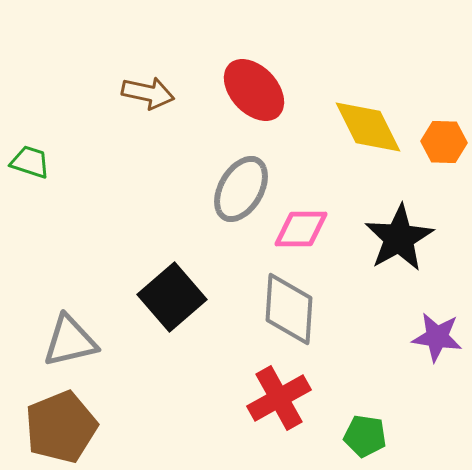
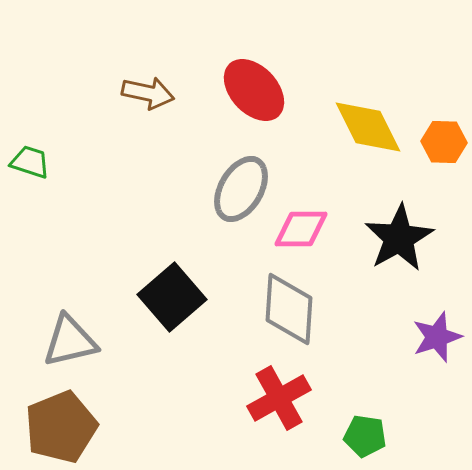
purple star: rotated 27 degrees counterclockwise
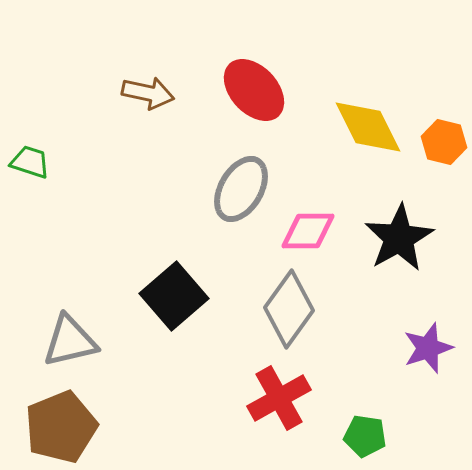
orange hexagon: rotated 12 degrees clockwise
pink diamond: moved 7 px right, 2 px down
black square: moved 2 px right, 1 px up
gray diamond: rotated 32 degrees clockwise
purple star: moved 9 px left, 11 px down
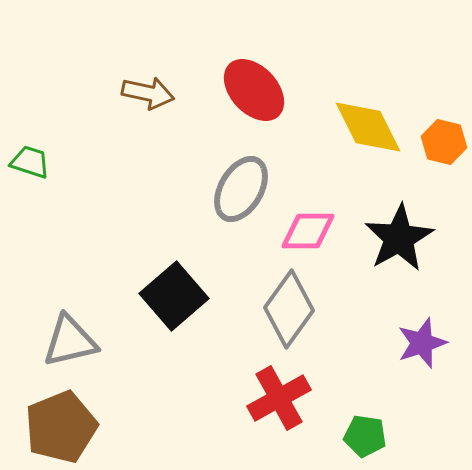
purple star: moved 6 px left, 5 px up
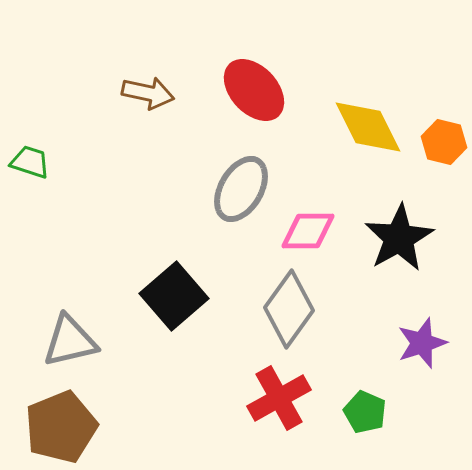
green pentagon: moved 24 px up; rotated 15 degrees clockwise
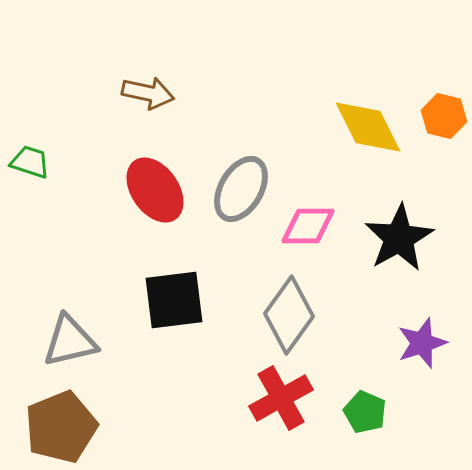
red ellipse: moved 99 px left, 100 px down; rotated 8 degrees clockwise
orange hexagon: moved 26 px up
pink diamond: moved 5 px up
black square: moved 4 px down; rotated 34 degrees clockwise
gray diamond: moved 6 px down
red cross: moved 2 px right
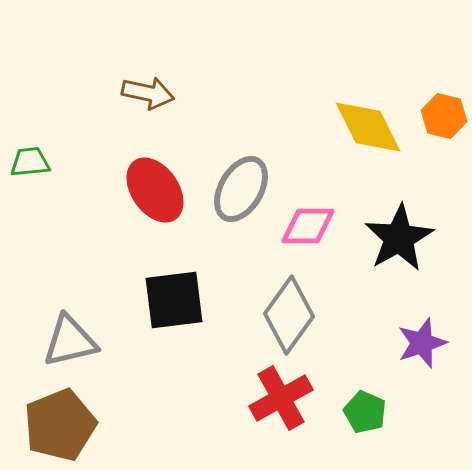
green trapezoid: rotated 24 degrees counterclockwise
brown pentagon: moved 1 px left, 2 px up
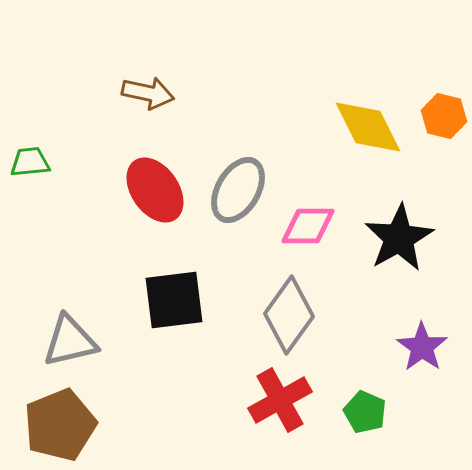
gray ellipse: moved 3 px left, 1 px down
purple star: moved 4 px down; rotated 18 degrees counterclockwise
red cross: moved 1 px left, 2 px down
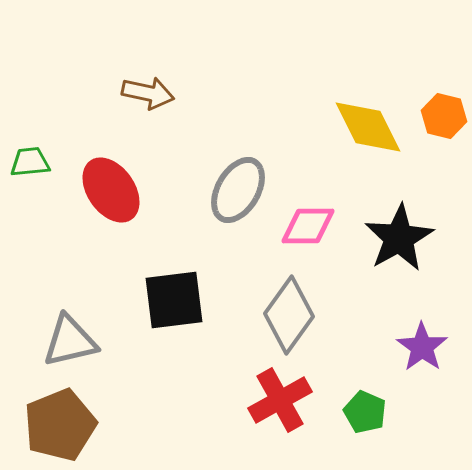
red ellipse: moved 44 px left
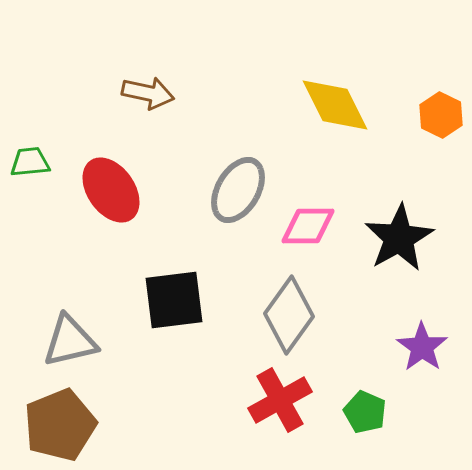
orange hexagon: moved 3 px left, 1 px up; rotated 12 degrees clockwise
yellow diamond: moved 33 px left, 22 px up
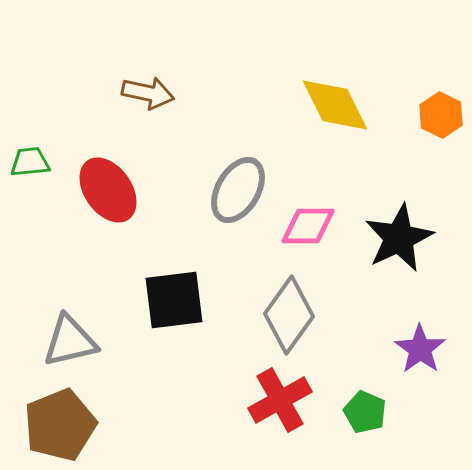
red ellipse: moved 3 px left
black star: rotated 4 degrees clockwise
purple star: moved 2 px left, 2 px down
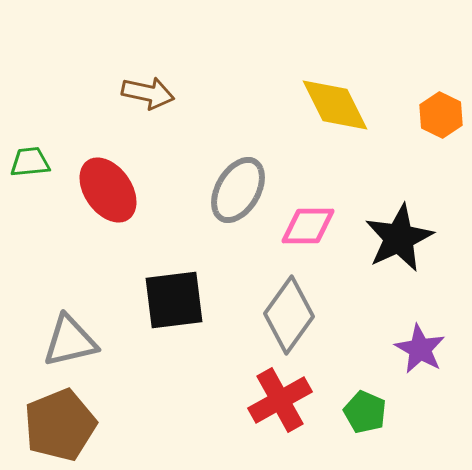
purple star: rotated 6 degrees counterclockwise
